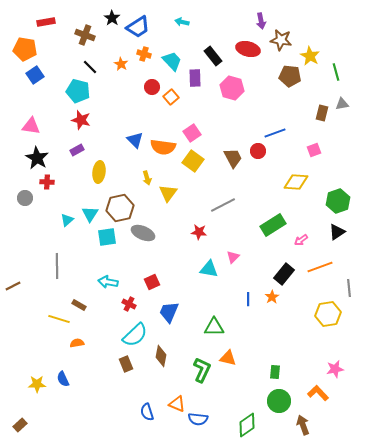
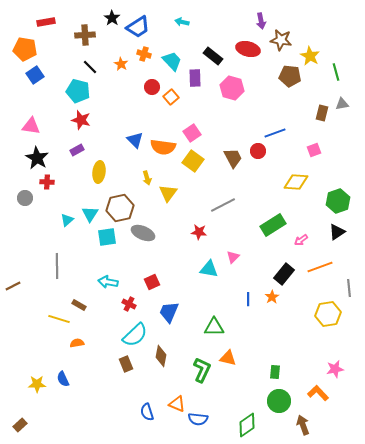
brown cross at (85, 35): rotated 24 degrees counterclockwise
black rectangle at (213, 56): rotated 12 degrees counterclockwise
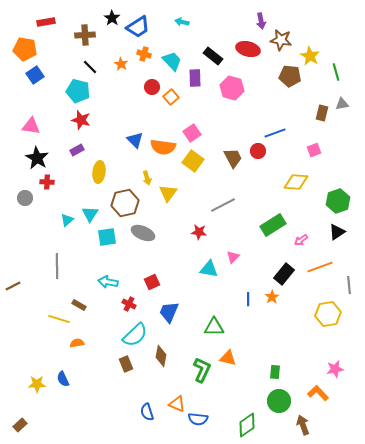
brown hexagon at (120, 208): moved 5 px right, 5 px up
gray line at (349, 288): moved 3 px up
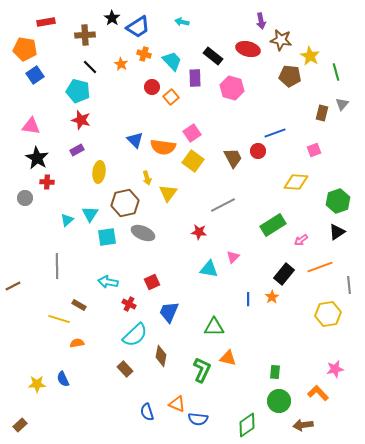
gray triangle at (342, 104): rotated 40 degrees counterclockwise
brown rectangle at (126, 364): moved 1 px left, 5 px down; rotated 21 degrees counterclockwise
brown arrow at (303, 425): rotated 78 degrees counterclockwise
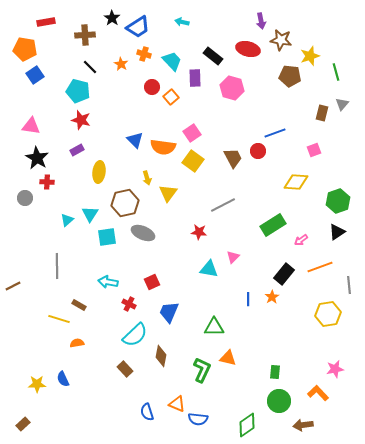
yellow star at (310, 56): rotated 24 degrees clockwise
brown rectangle at (20, 425): moved 3 px right, 1 px up
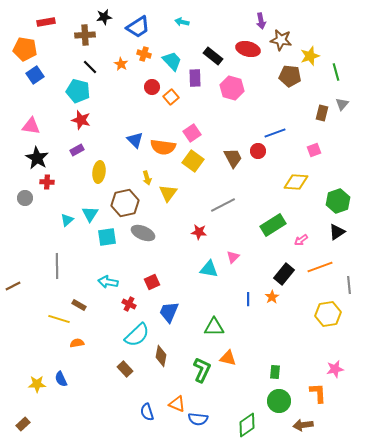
black star at (112, 18): moved 8 px left, 1 px up; rotated 28 degrees clockwise
cyan semicircle at (135, 335): moved 2 px right
blue semicircle at (63, 379): moved 2 px left
orange L-shape at (318, 393): rotated 40 degrees clockwise
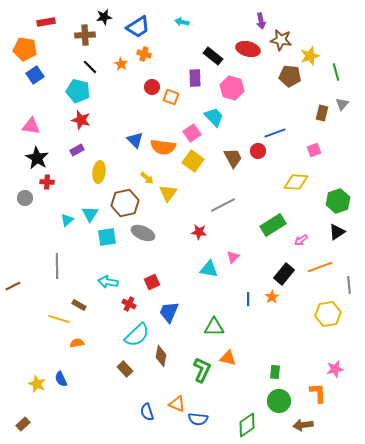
cyan trapezoid at (172, 61): moved 42 px right, 56 px down
orange square at (171, 97): rotated 28 degrees counterclockwise
yellow arrow at (147, 178): rotated 32 degrees counterclockwise
yellow star at (37, 384): rotated 24 degrees clockwise
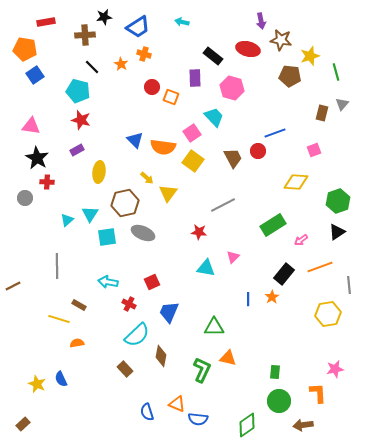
black line at (90, 67): moved 2 px right
cyan triangle at (209, 269): moved 3 px left, 1 px up
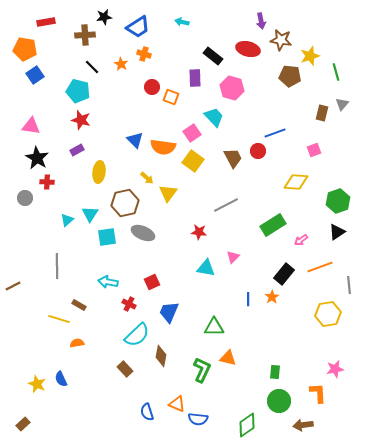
gray line at (223, 205): moved 3 px right
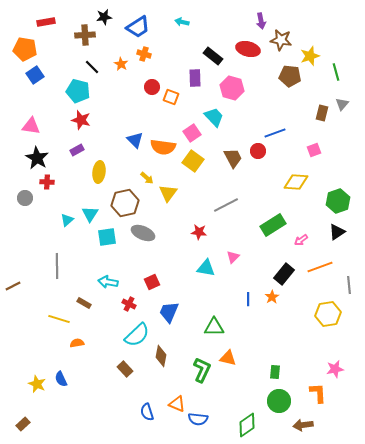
brown rectangle at (79, 305): moved 5 px right, 2 px up
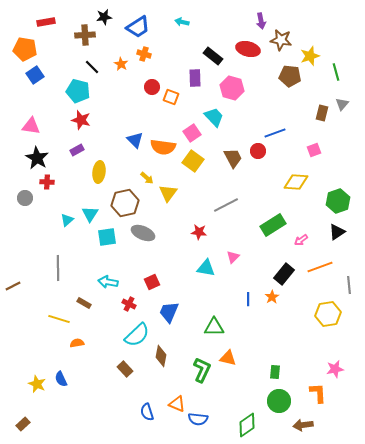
gray line at (57, 266): moved 1 px right, 2 px down
